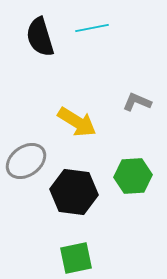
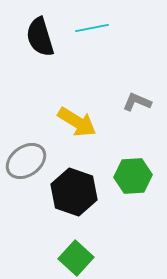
black hexagon: rotated 12 degrees clockwise
green square: rotated 36 degrees counterclockwise
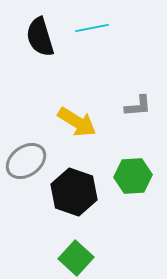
gray L-shape: moved 1 px right, 4 px down; rotated 152 degrees clockwise
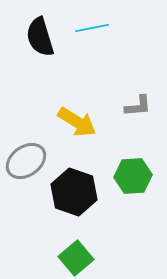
green square: rotated 8 degrees clockwise
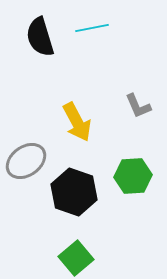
gray L-shape: rotated 72 degrees clockwise
yellow arrow: rotated 30 degrees clockwise
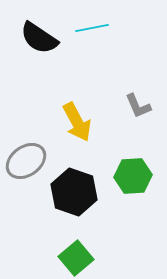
black semicircle: moved 1 px left, 1 px down; rotated 39 degrees counterclockwise
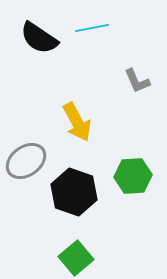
gray L-shape: moved 1 px left, 25 px up
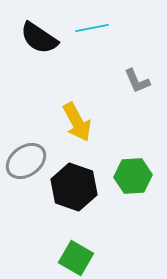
black hexagon: moved 5 px up
green square: rotated 20 degrees counterclockwise
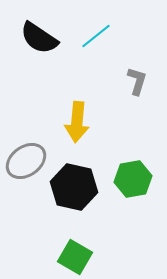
cyan line: moved 4 px right, 8 px down; rotated 28 degrees counterclockwise
gray L-shape: rotated 140 degrees counterclockwise
yellow arrow: rotated 33 degrees clockwise
green hexagon: moved 3 px down; rotated 6 degrees counterclockwise
black hexagon: rotated 6 degrees counterclockwise
green square: moved 1 px left, 1 px up
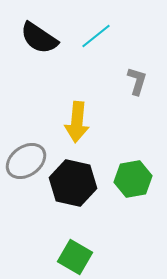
black hexagon: moved 1 px left, 4 px up
